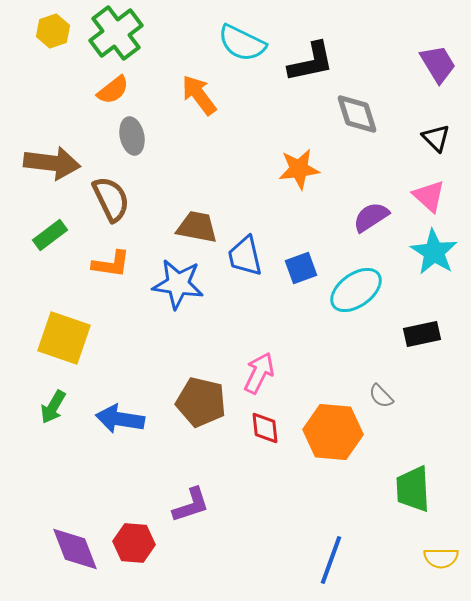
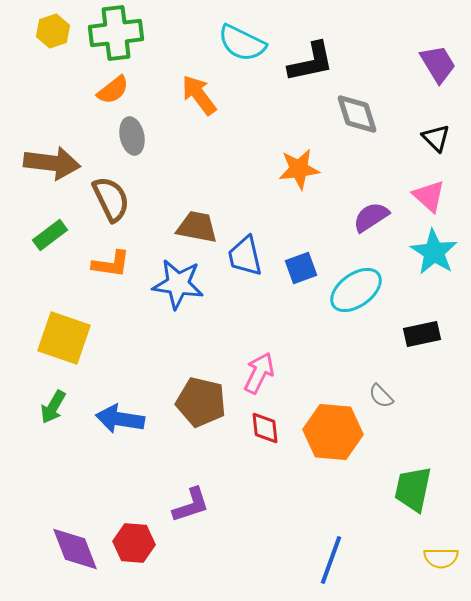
green cross: rotated 30 degrees clockwise
green trapezoid: rotated 15 degrees clockwise
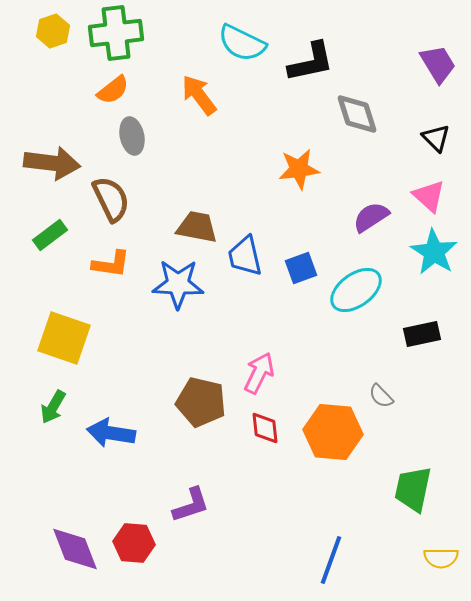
blue star: rotated 6 degrees counterclockwise
blue arrow: moved 9 px left, 14 px down
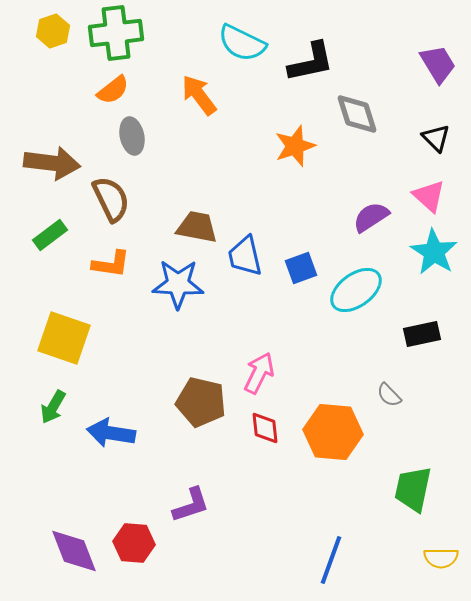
orange star: moved 4 px left, 23 px up; rotated 12 degrees counterclockwise
gray semicircle: moved 8 px right, 1 px up
purple diamond: moved 1 px left, 2 px down
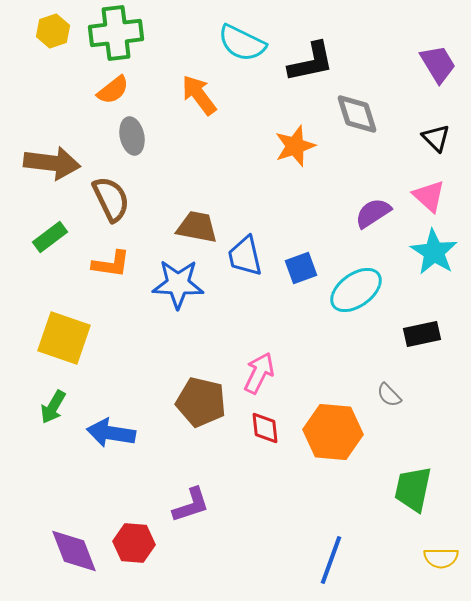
purple semicircle: moved 2 px right, 4 px up
green rectangle: moved 2 px down
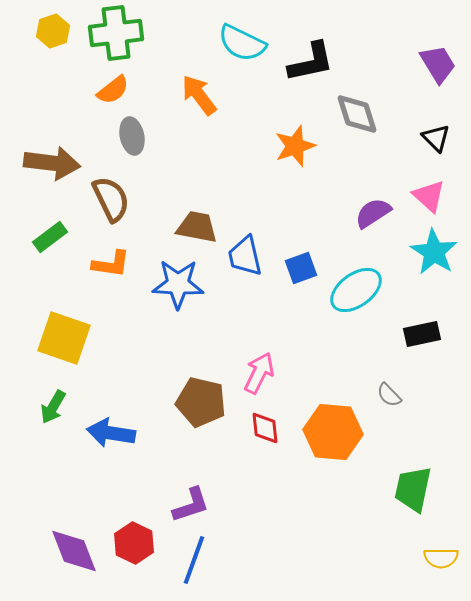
red hexagon: rotated 21 degrees clockwise
blue line: moved 137 px left
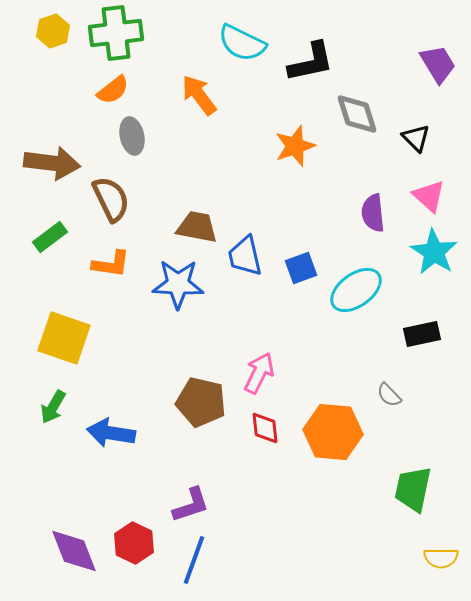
black triangle: moved 20 px left
purple semicircle: rotated 63 degrees counterclockwise
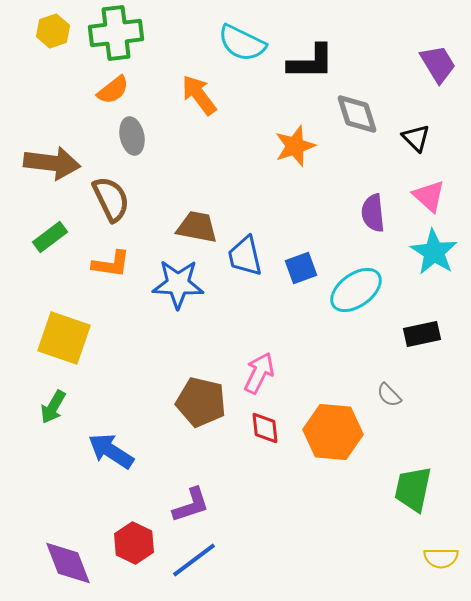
black L-shape: rotated 12 degrees clockwise
blue arrow: moved 18 px down; rotated 24 degrees clockwise
purple diamond: moved 6 px left, 12 px down
blue line: rotated 33 degrees clockwise
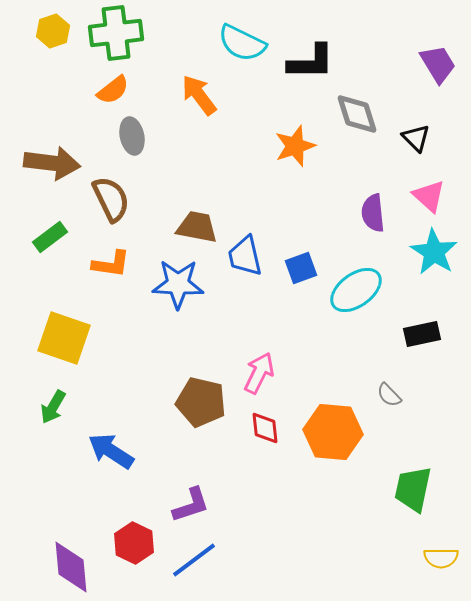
purple diamond: moved 3 px right, 4 px down; rotated 16 degrees clockwise
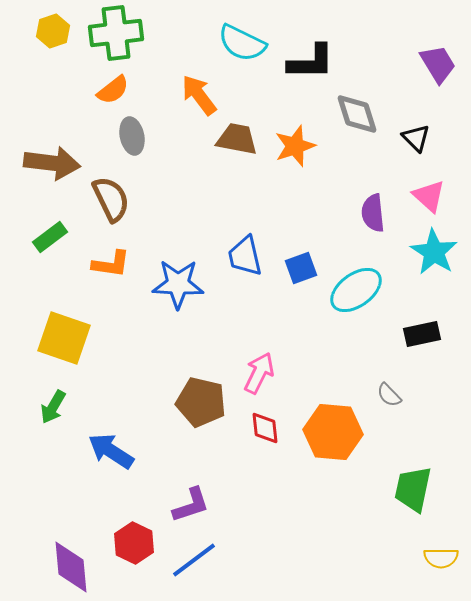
brown trapezoid: moved 40 px right, 88 px up
